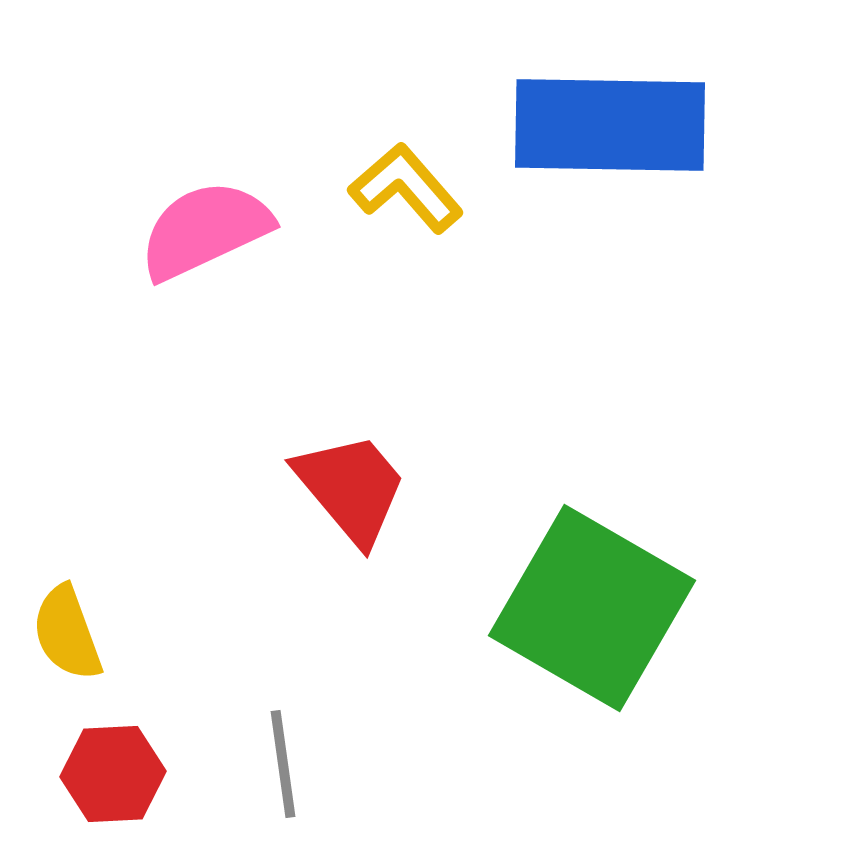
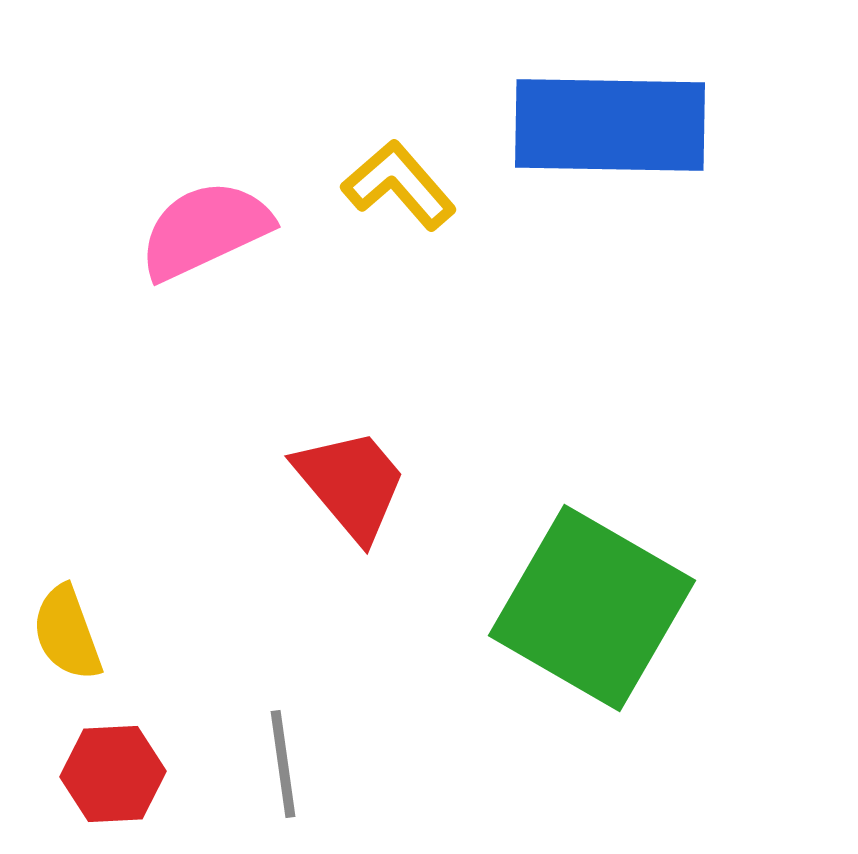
yellow L-shape: moved 7 px left, 3 px up
red trapezoid: moved 4 px up
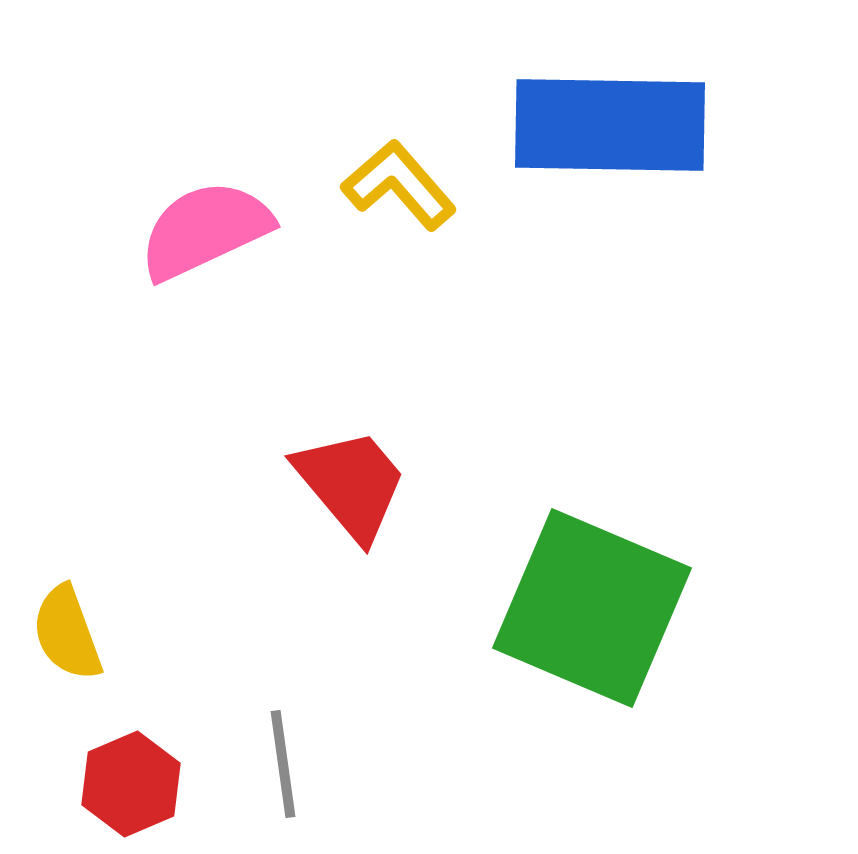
green square: rotated 7 degrees counterclockwise
red hexagon: moved 18 px right, 10 px down; rotated 20 degrees counterclockwise
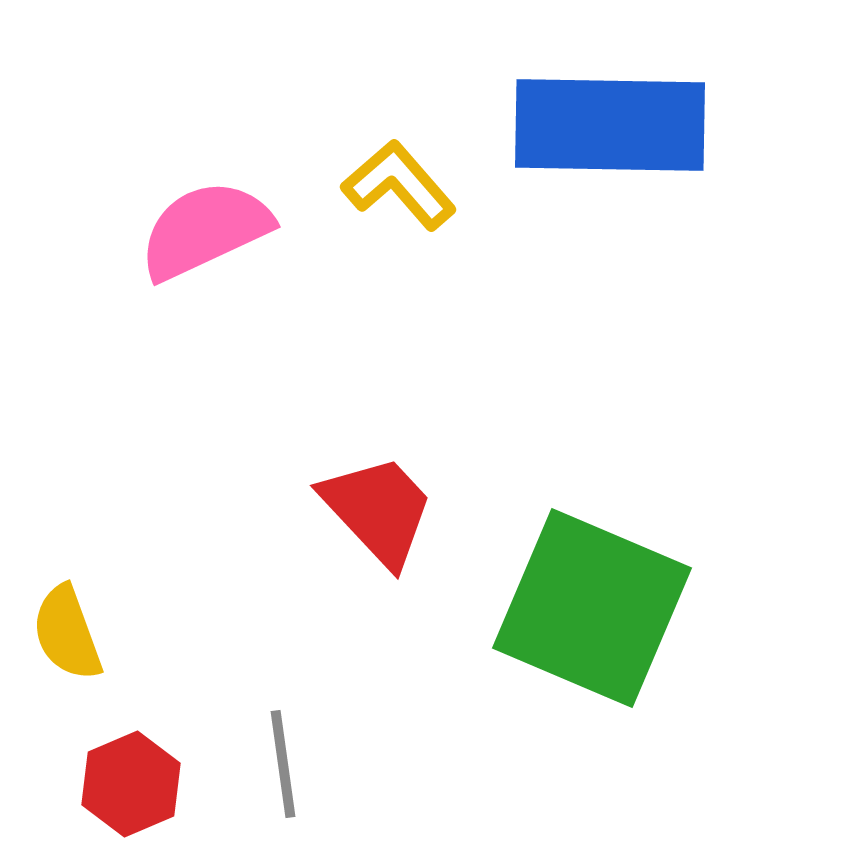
red trapezoid: moved 27 px right, 26 px down; rotated 3 degrees counterclockwise
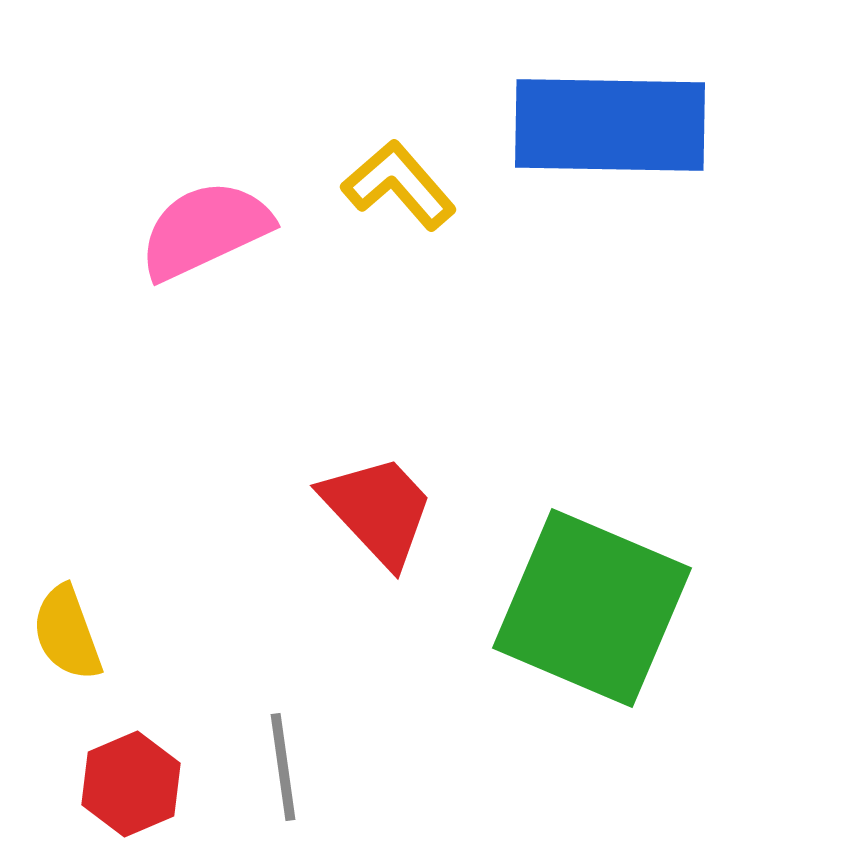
gray line: moved 3 px down
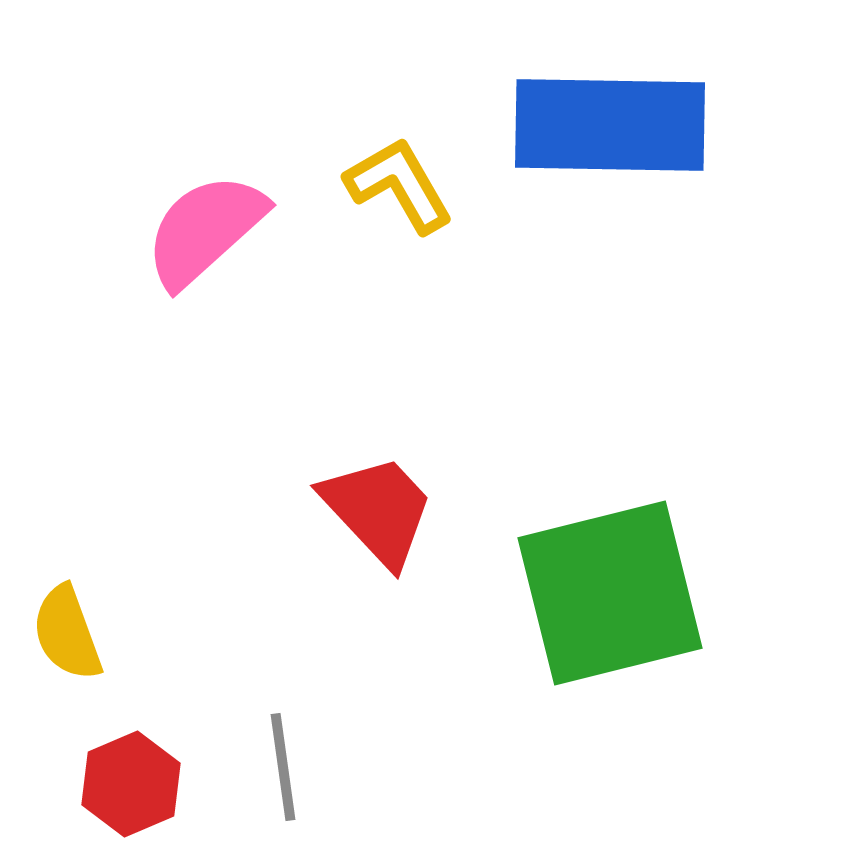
yellow L-shape: rotated 11 degrees clockwise
pink semicircle: rotated 17 degrees counterclockwise
green square: moved 18 px right, 15 px up; rotated 37 degrees counterclockwise
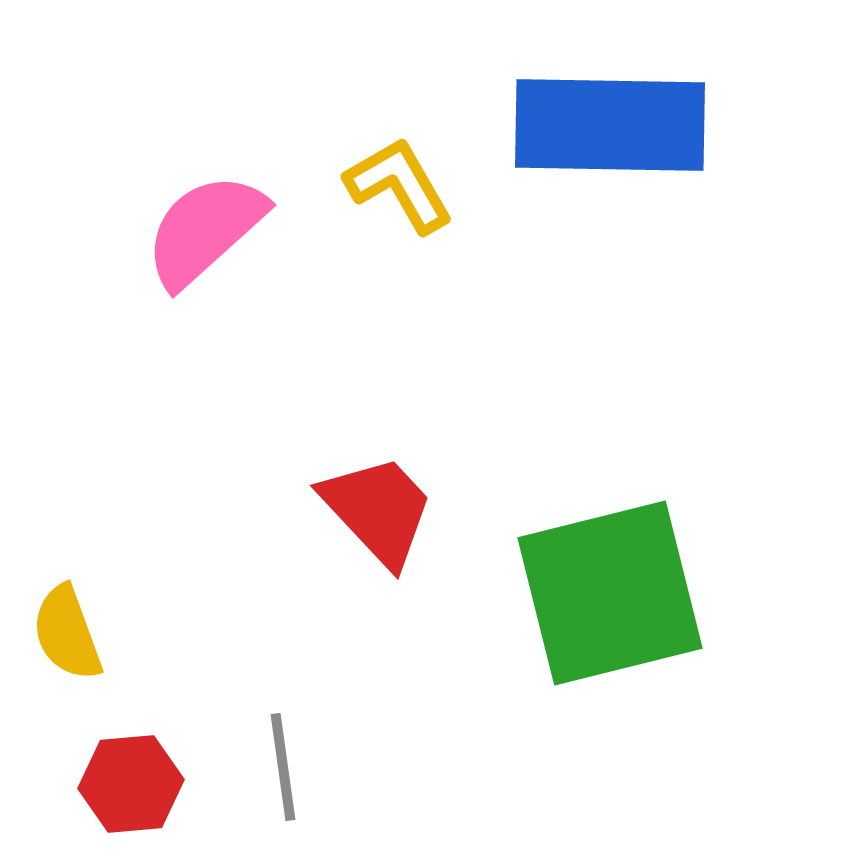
red hexagon: rotated 18 degrees clockwise
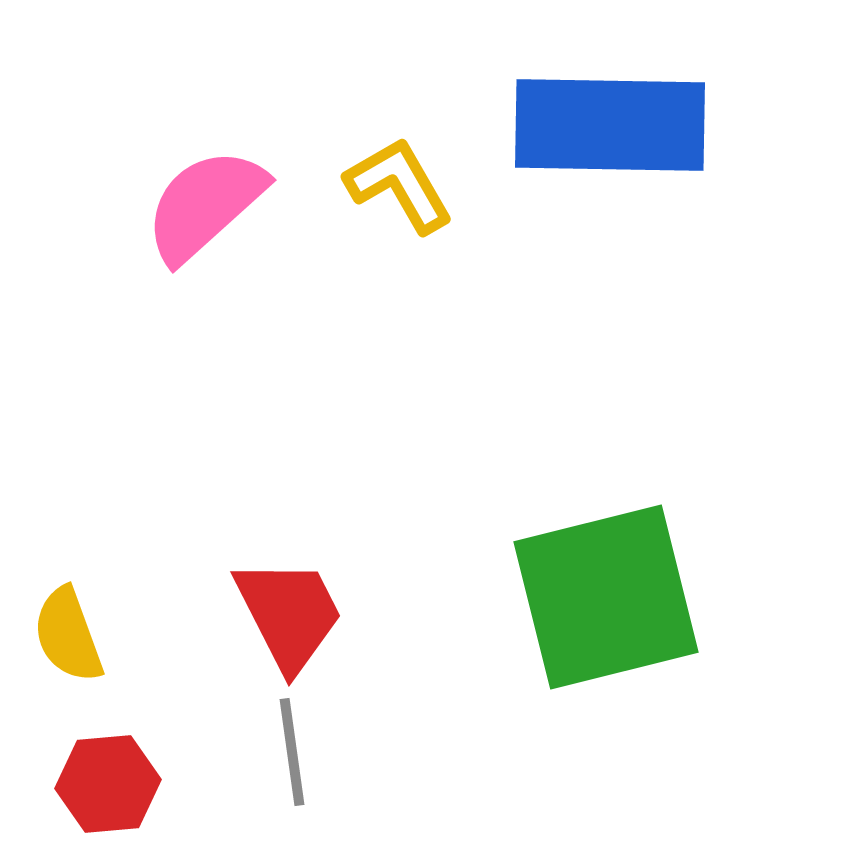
pink semicircle: moved 25 px up
red trapezoid: moved 89 px left, 104 px down; rotated 16 degrees clockwise
green square: moved 4 px left, 4 px down
yellow semicircle: moved 1 px right, 2 px down
gray line: moved 9 px right, 15 px up
red hexagon: moved 23 px left
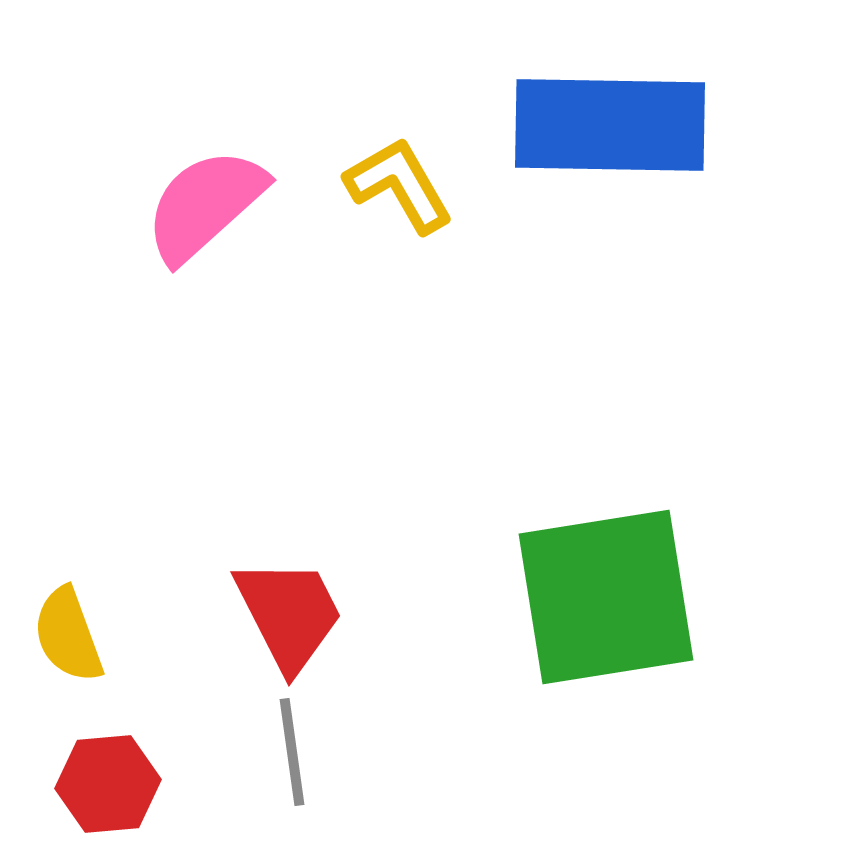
green square: rotated 5 degrees clockwise
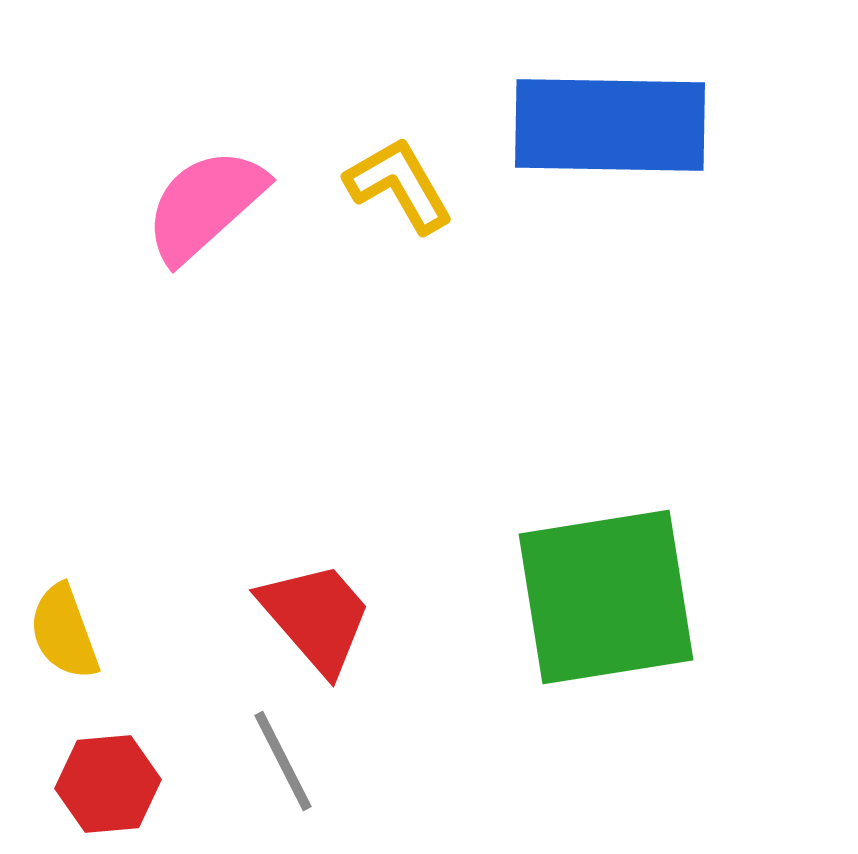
red trapezoid: moved 27 px right, 3 px down; rotated 14 degrees counterclockwise
yellow semicircle: moved 4 px left, 3 px up
gray line: moved 9 px left, 9 px down; rotated 19 degrees counterclockwise
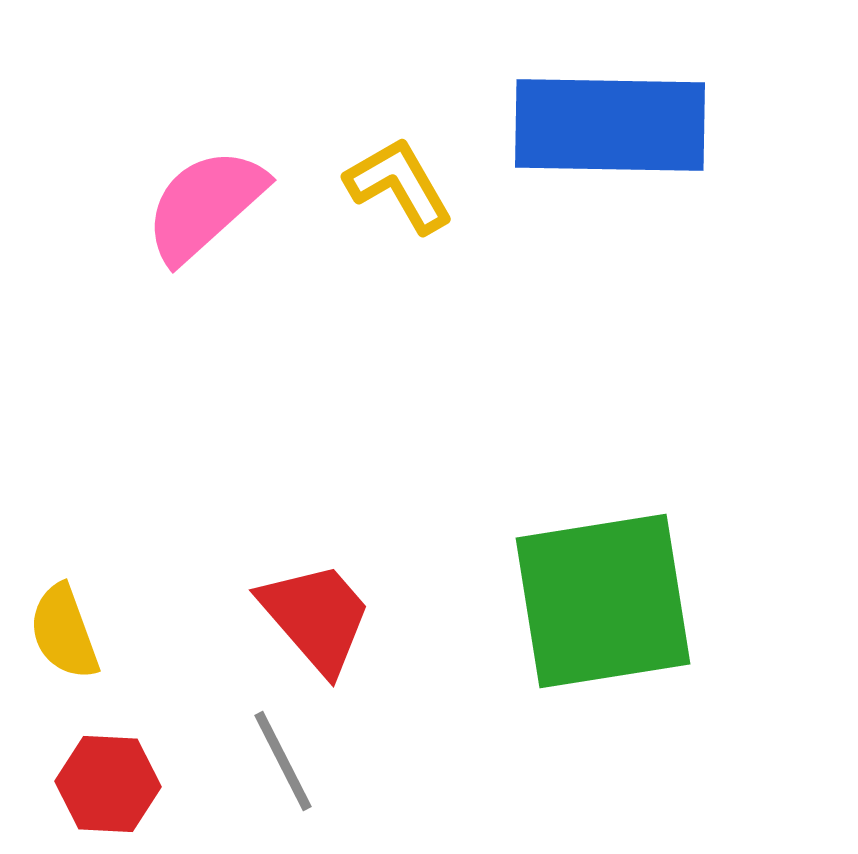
green square: moved 3 px left, 4 px down
red hexagon: rotated 8 degrees clockwise
